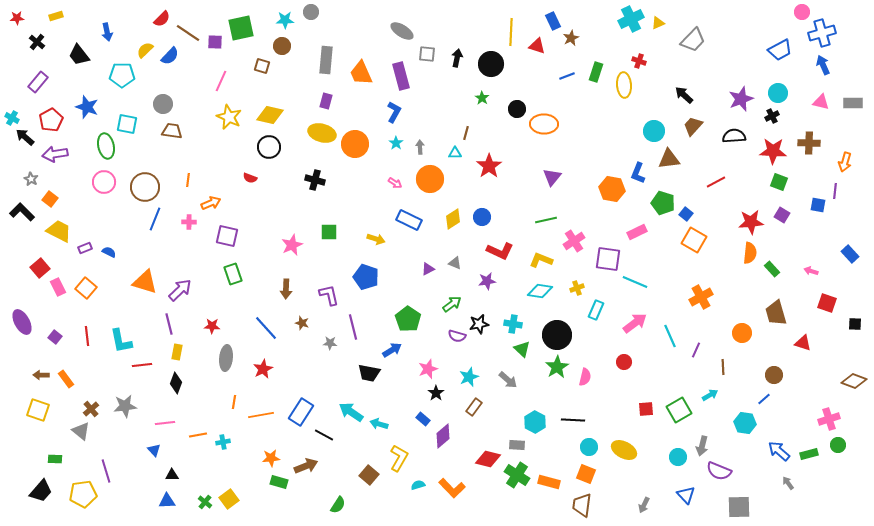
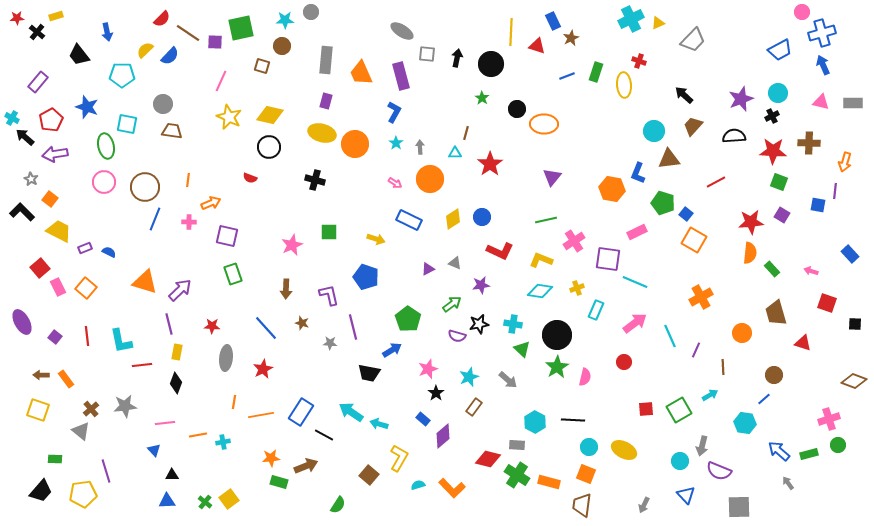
black cross at (37, 42): moved 10 px up
red star at (489, 166): moved 1 px right, 2 px up
purple star at (487, 281): moved 6 px left, 4 px down
cyan circle at (678, 457): moved 2 px right, 4 px down
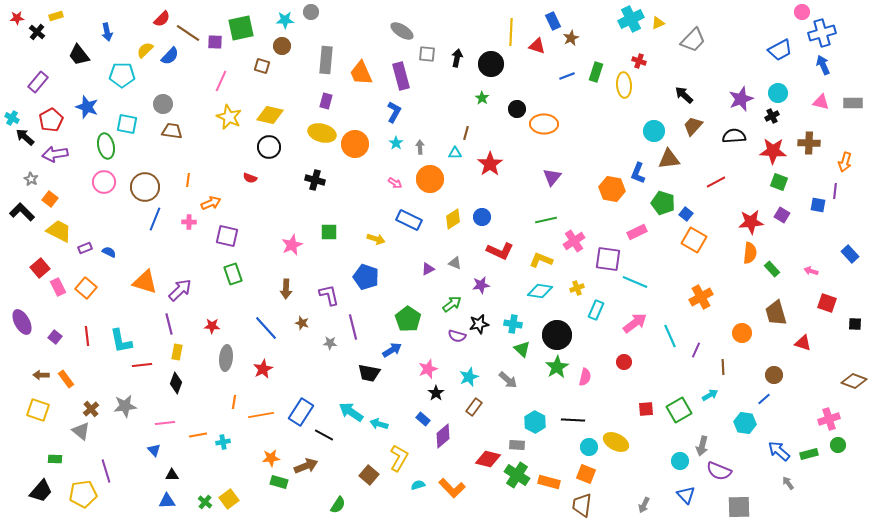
yellow ellipse at (624, 450): moved 8 px left, 8 px up
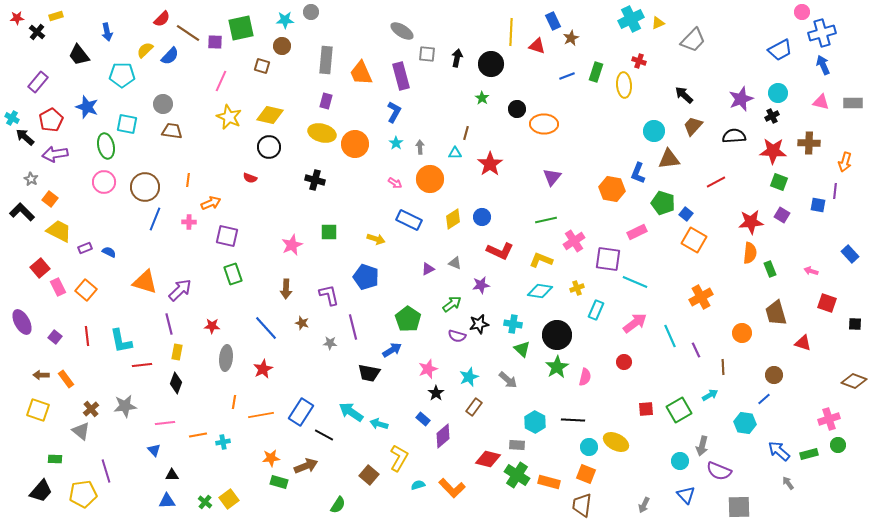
green rectangle at (772, 269): moved 2 px left; rotated 21 degrees clockwise
orange square at (86, 288): moved 2 px down
purple line at (696, 350): rotated 49 degrees counterclockwise
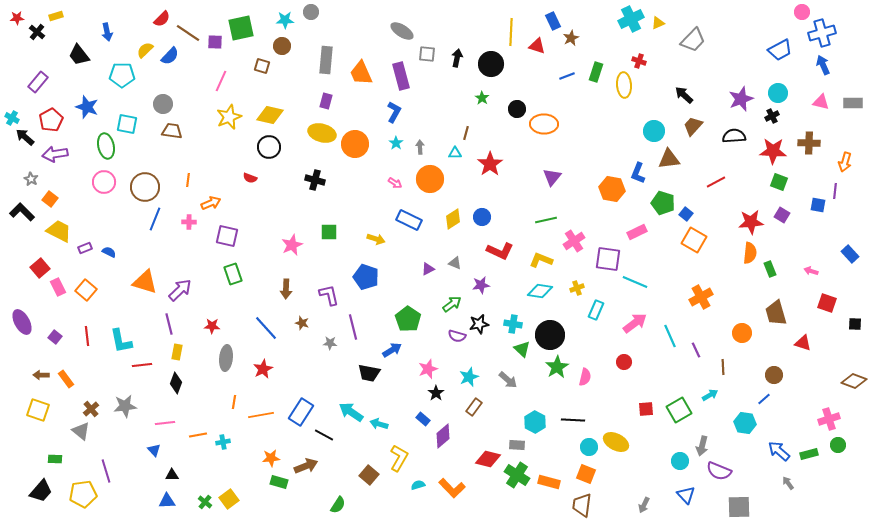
yellow star at (229, 117): rotated 25 degrees clockwise
black circle at (557, 335): moved 7 px left
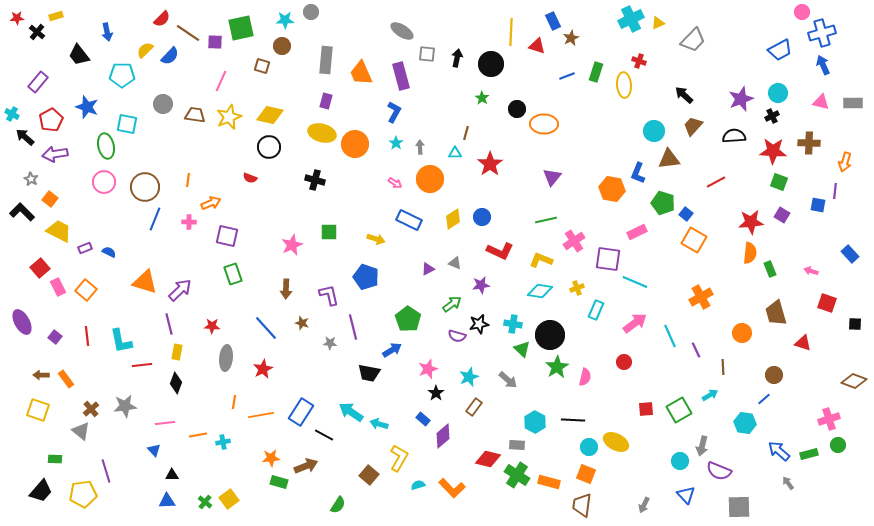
cyan cross at (12, 118): moved 4 px up
brown trapezoid at (172, 131): moved 23 px right, 16 px up
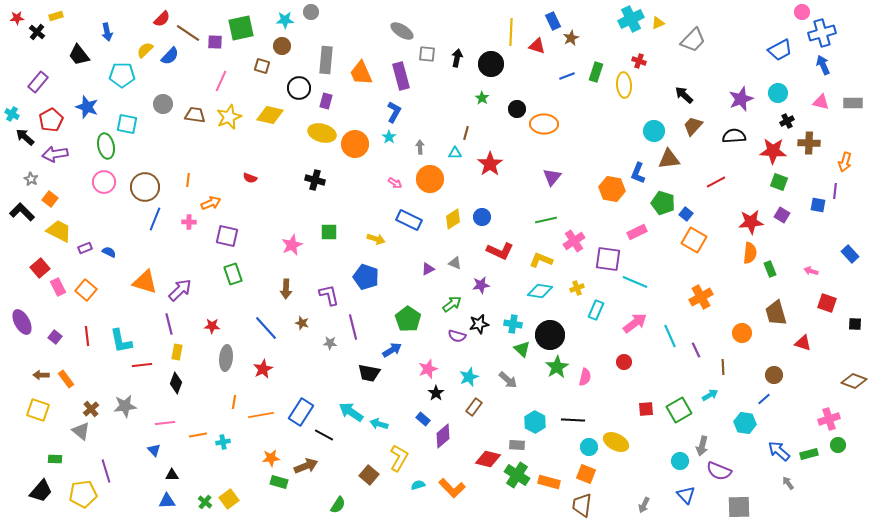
black cross at (772, 116): moved 15 px right, 5 px down
cyan star at (396, 143): moved 7 px left, 6 px up
black circle at (269, 147): moved 30 px right, 59 px up
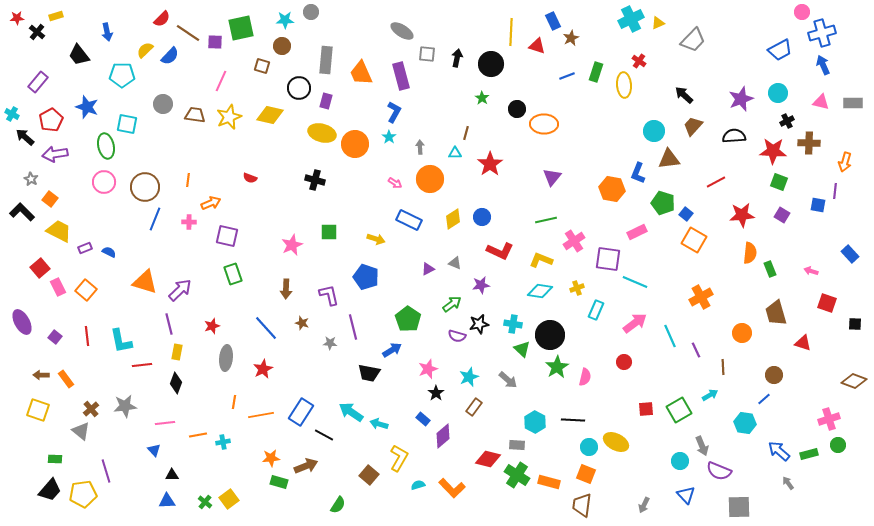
red cross at (639, 61): rotated 16 degrees clockwise
red star at (751, 222): moved 9 px left, 7 px up
red star at (212, 326): rotated 21 degrees counterclockwise
gray arrow at (702, 446): rotated 36 degrees counterclockwise
black trapezoid at (41, 491): moved 9 px right, 1 px up
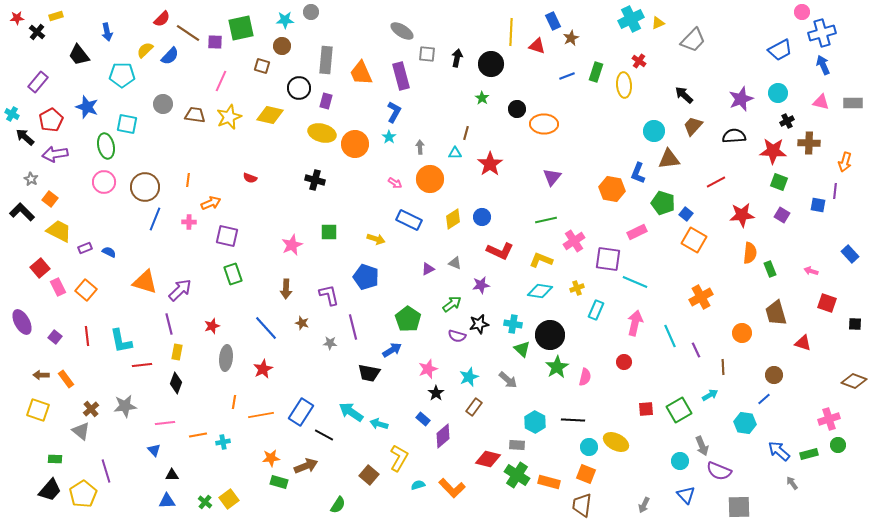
pink arrow at (635, 323): rotated 40 degrees counterclockwise
gray arrow at (788, 483): moved 4 px right
yellow pentagon at (83, 494): rotated 24 degrees counterclockwise
